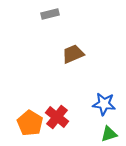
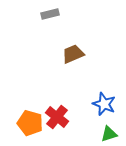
blue star: rotated 15 degrees clockwise
orange pentagon: rotated 15 degrees counterclockwise
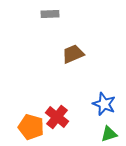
gray rectangle: rotated 12 degrees clockwise
orange pentagon: moved 1 px right, 4 px down
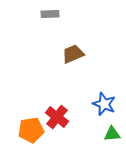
orange pentagon: moved 3 px down; rotated 25 degrees counterclockwise
green triangle: moved 3 px right; rotated 12 degrees clockwise
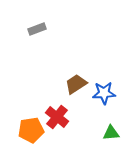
gray rectangle: moved 13 px left, 15 px down; rotated 18 degrees counterclockwise
brown trapezoid: moved 3 px right, 30 px down; rotated 10 degrees counterclockwise
blue star: moved 11 px up; rotated 25 degrees counterclockwise
green triangle: moved 1 px left, 1 px up
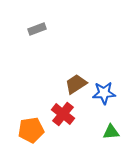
red cross: moved 6 px right, 3 px up
green triangle: moved 1 px up
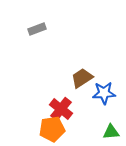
brown trapezoid: moved 6 px right, 6 px up
red cross: moved 2 px left, 5 px up
orange pentagon: moved 21 px right, 1 px up
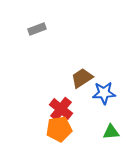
orange pentagon: moved 7 px right
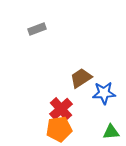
brown trapezoid: moved 1 px left
red cross: rotated 10 degrees clockwise
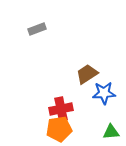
brown trapezoid: moved 6 px right, 4 px up
red cross: rotated 30 degrees clockwise
